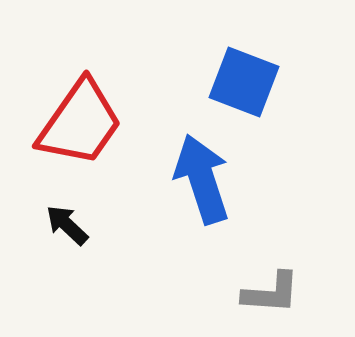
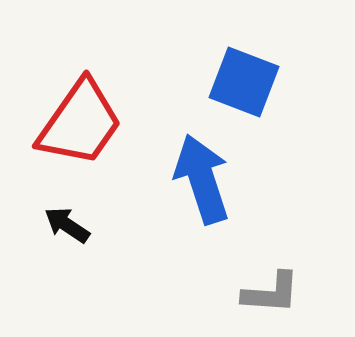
black arrow: rotated 9 degrees counterclockwise
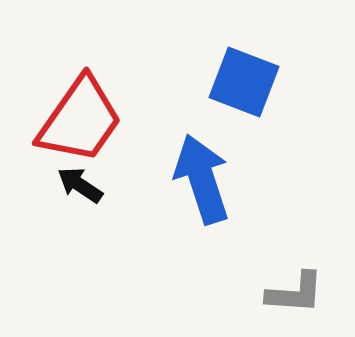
red trapezoid: moved 3 px up
black arrow: moved 13 px right, 40 px up
gray L-shape: moved 24 px right
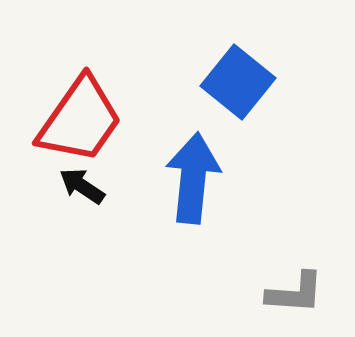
blue square: moved 6 px left; rotated 18 degrees clockwise
blue arrow: moved 9 px left, 1 px up; rotated 24 degrees clockwise
black arrow: moved 2 px right, 1 px down
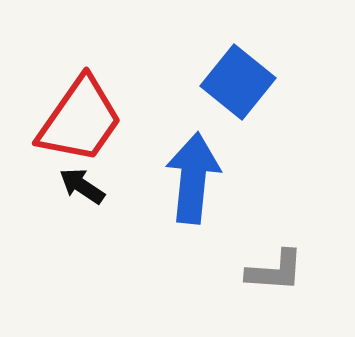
gray L-shape: moved 20 px left, 22 px up
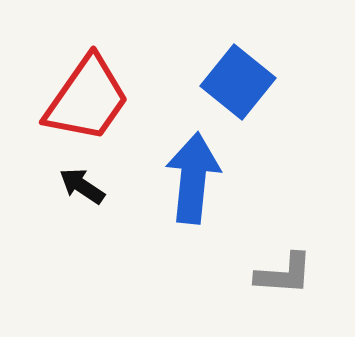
red trapezoid: moved 7 px right, 21 px up
gray L-shape: moved 9 px right, 3 px down
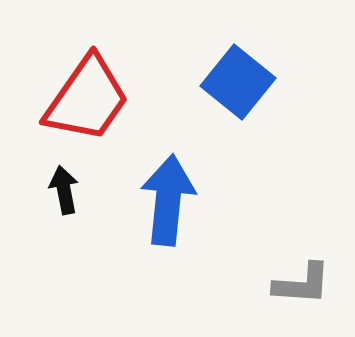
blue arrow: moved 25 px left, 22 px down
black arrow: moved 18 px left, 4 px down; rotated 45 degrees clockwise
gray L-shape: moved 18 px right, 10 px down
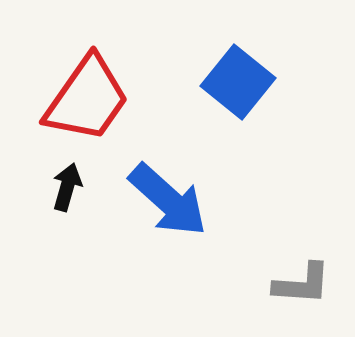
black arrow: moved 3 px right, 3 px up; rotated 27 degrees clockwise
blue arrow: rotated 126 degrees clockwise
